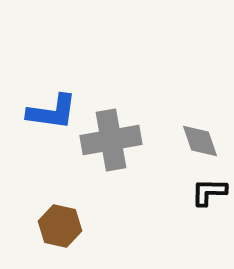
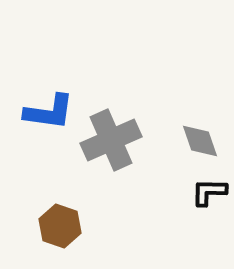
blue L-shape: moved 3 px left
gray cross: rotated 14 degrees counterclockwise
brown hexagon: rotated 6 degrees clockwise
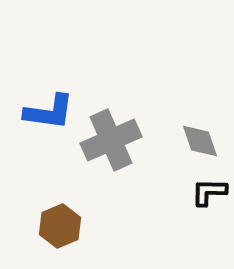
brown hexagon: rotated 18 degrees clockwise
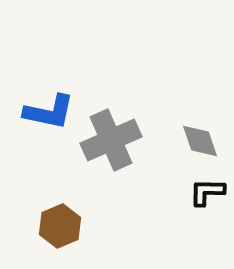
blue L-shape: rotated 4 degrees clockwise
black L-shape: moved 2 px left
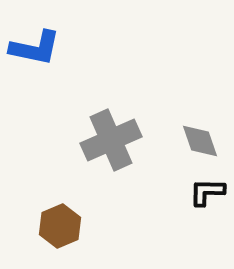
blue L-shape: moved 14 px left, 64 px up
